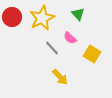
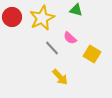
green triangle: moved 2 px left, 4 px up; rotated 32 degrees counterclockwise
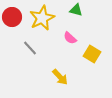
gray line: moved 22 px left
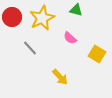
yellow square: moved 5 px right
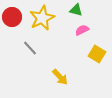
pink semicircle: moved 12 px right, 8 px up; rotated 112 degrees clockwise
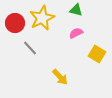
red circle: moved 3 px right, 6 px down
pink semicircle: moved 6 px left, 3 px down
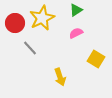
green triangle: rotated 48 degrees counterclockwise
yellow square: moved 1 px left, 5 px down
yellow arrow: rotated 24 degrees clockwise
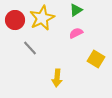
red circle: moved 3 px up
yellow arrow: moved 3 px left, 1 px down; rotated 24 degrees clockwise
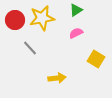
yellow star: rotated 15 degrees clockwise
yellow arrow: rotated 102 degrees counterclockwise
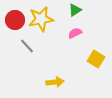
green triangle: moved 1 px left
yellow star: moved 1 px left, 1 px down
pink semicircle: moved 1 px left
gray line: moved 3 px left, 2 px up
yellow arrow: moved 2 px left, 4 px down
